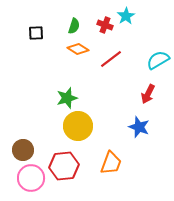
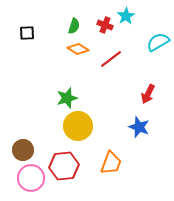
black square: moved 9 px left
cyan semicircle: moved 18 px up
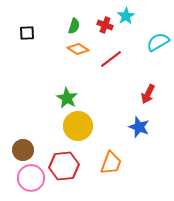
green star: rotated 25 degrees counterclockwise
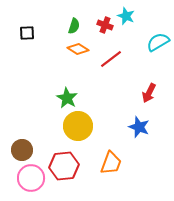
cyan star: rotated 18 degrees counterclockwise
red arrow: moved 1 px right, 1 px up
brown circle: moved 1 px left
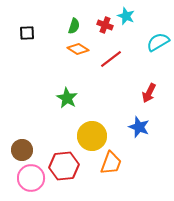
yellow circle: moved 14 px right, 10 px down
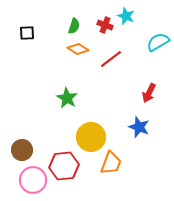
yellow circle: moved 1 px left, 1 px down
pink circle: moved 2 px right, 2 px down
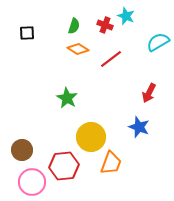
pink circle: moved 1 px left, 2 px down
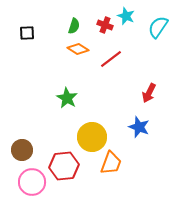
cyan semicircle: moved 15 px up; rotated 25 degrees counterclockwise
yellow circle: moved 1 px right
